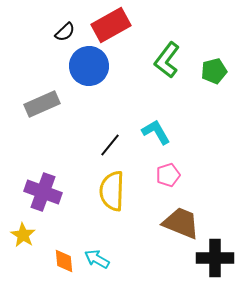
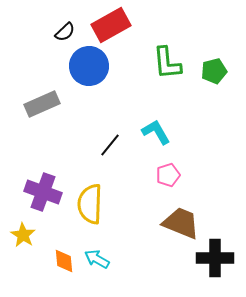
green L-shape: moved 3 px down; rotated 42 degrees counterclockwise
yellow semicircle: moved 22 px left, 13 px down
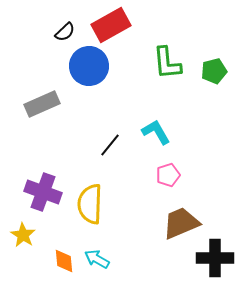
brown trapezoid: rotated 45 degrees counterclockwise
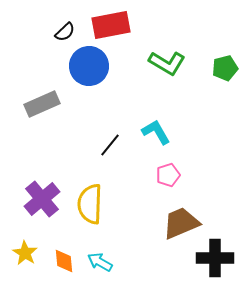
red rectangle: rotated 18 degrees clockwise
green L-shape: rotated 54 degrees counterclockwise
green pentagon: moved 11 px right, 3 px up
purple cross: moved 1 px left, 7 px down; rotated 30 degrees clockwise
yellow star: moved 2 px right, 18 px down
cyan arrow: moved 3 px right, 3 px down
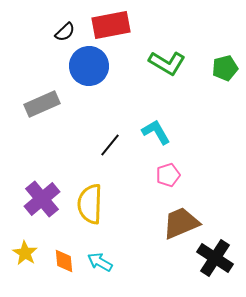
black cross: rotated 33 degrees clockwise
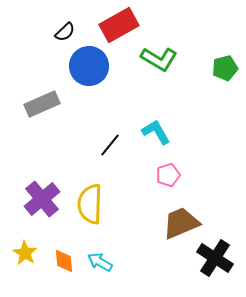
red rectangle: moved 8 px right; rotated 18 degrees counterclockwise
green L-shape: moved 8 px left, 4 px up
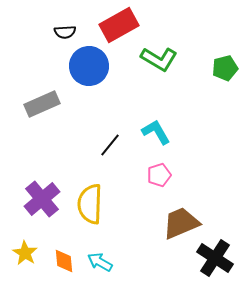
black semicircle: rotated 40 degrees clockwise
pink pentagon: moved 9 px left
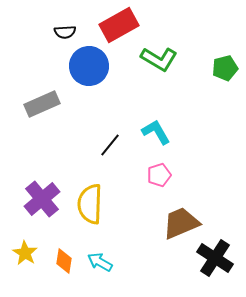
orange diamond: rotated 15 degrees clockwise
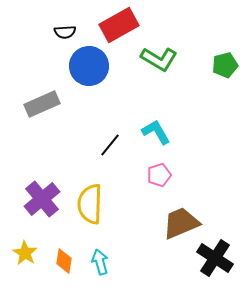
green pentagon: moved 3 px up
cyan arrow: rotated 45 degrees clockwise
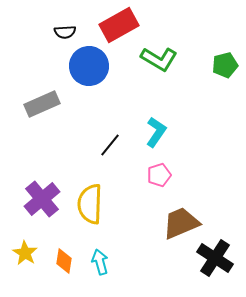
cyan L-shape: rotated 64 degrees clockwise
